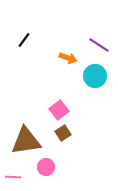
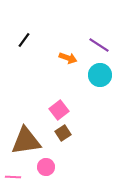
cyan circle: moved 5 px right, 1 px up
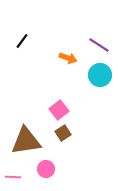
black line: moved 2 px left, 1 px down
pink circle: moved 2 px down
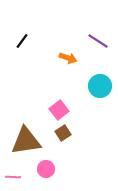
purple line: moved 1 px left, 4 px up
cyan circle: moved 11 px down
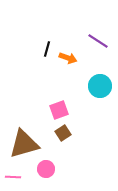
black line: moved 25 px right, 8 px down; rotated 21 degrees counterclockwise
pink square: rotated 18 degrees clockwise
brown triangle: moved 2 px left, 3 px down; rotated 8 degrees counterclockwise
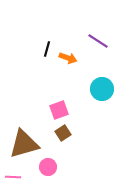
cyan circle: moved 2 px right, 3 px down
pink circle: moved 2 px right, 2 px up
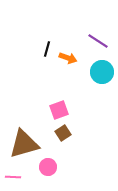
cyan circle: moved 17 px up
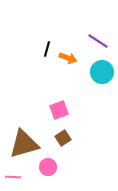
brown square: moved 5 px down
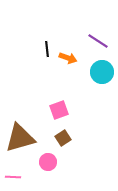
black line: rotated 21 degrees counterclockwise
brown triangle: moved 4 px left, 6 px up
pink circle: moved 5 px up
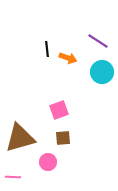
brown square: rotated 28 degrees clockwise
